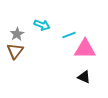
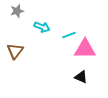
cyan arrow: moved 2 px down
gray star: moved 23 px up; rotated 16 degrees clockwise
black triangle: moved 3 px left
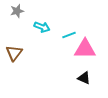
brown triangle: moved 1 px left, 2 px down
black triangle: moved 3 px right, 1 px down
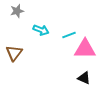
cyan arrow: moved 1 px left, 3 px down
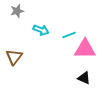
brown triangle: moved 4 px down
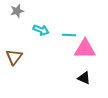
cyan line: rotated 24 degrees clockwise
